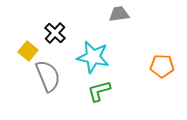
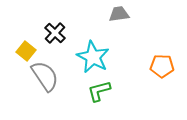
yellow square: moved 2 px left
cyan star: rotated 16 degrees clockwise
gray semicircle: moved 3 px left; rotated 12 degrees counterclockwise
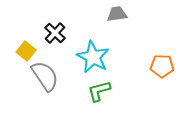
gray trapezoid: moved 2 px left
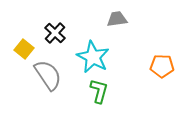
gray trapezoid: moved 5 px down
yellow square: moved 2 px left, 2 px up
gray semicircle: moved 3 px right, 1 px up
green L-shape: rotated 120 degrees clockwise
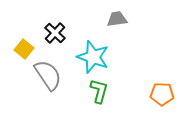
cyan star: rotated 8 degrees counterclockwise
orange pentagon: moved 28 px down
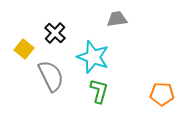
gray semicircle: moved 3 px right, 1 px down; rotated 8 degrees clockwise
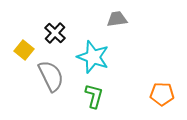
yellow square: moved 1 px down
green L-shape: moved 5 px left, 5 px down
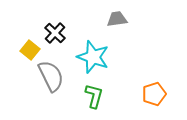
yellow square: moved 6 px right
orange pentagon: moved 8 px left; rotated 20 degrees counterclockwise
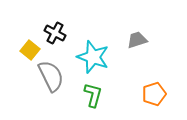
gray trapezoid: moved 20 px right, 21 px down; rotated 10 degrees counterclockwise
black cross: rotated 15 degrees counterclockwise
green L-shape: moved 1 px left, 1 px up
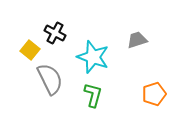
gray semicircle: moved 1 px left, 3 px down
